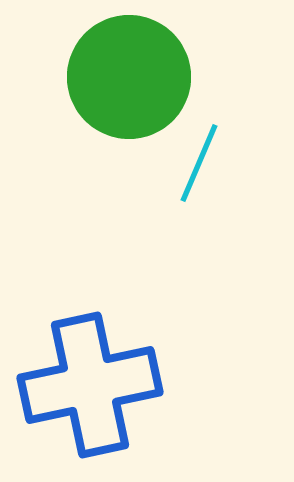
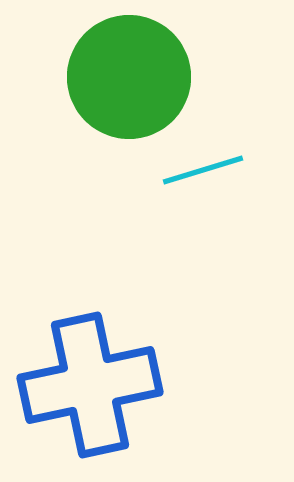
cyan line: moved 4 px right, 7 px down; rotated 50 degrees clockwise
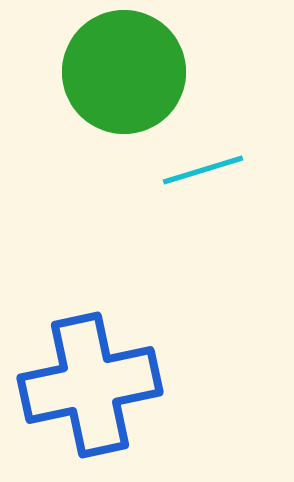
green circle: moved 5 px left, 5 px up
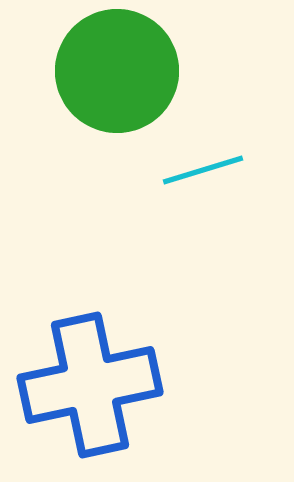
green circle: moved 7 px left, 1 px up
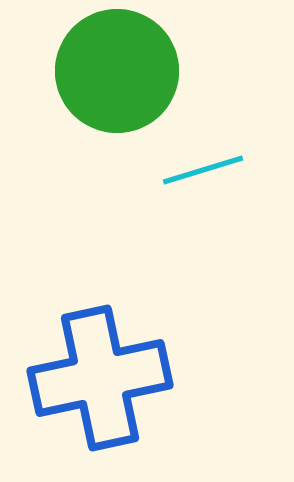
blue cross: moved 10 px right, 7 px up
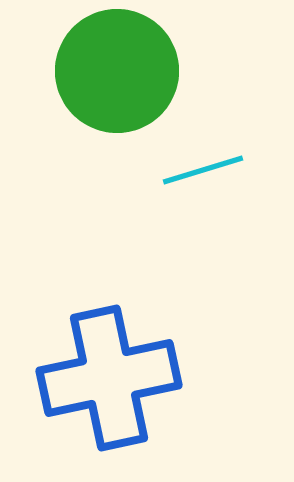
blue cross: moved 9 px right
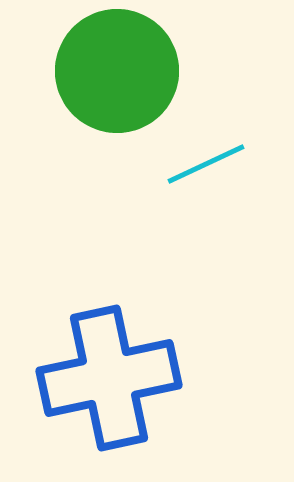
cyan line: moved 3 px right, 6 px up; rotated 8 degrees counterclockwise
